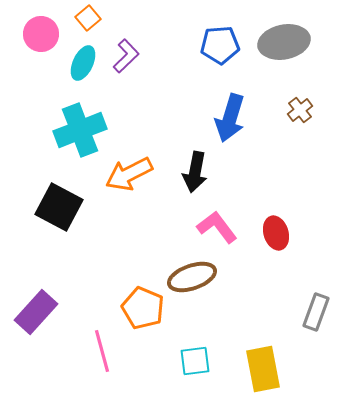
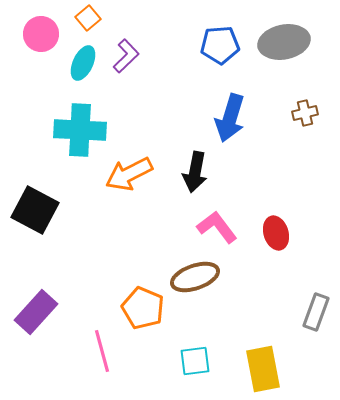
brown cross: moved 5 px right, 3 px down; rotated 25 degrees clockwise
cyan cross: rotated 24 degrees clockwise
black square: moved 24 px left, 3 px down
brown ellipse: moved 3 px right
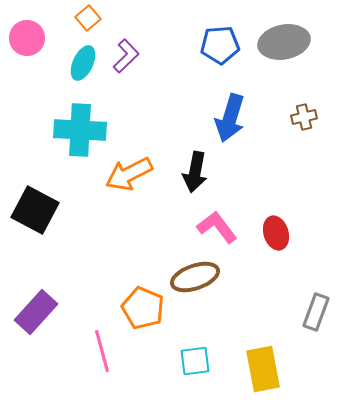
pink circle: moved 14 px left, 4 px down
brown cross: moved 1 px left, 4 px down
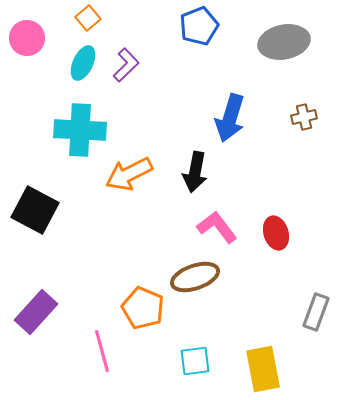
blue pentagon: moved 21 px left, 19 px up; rotated 18 degrees counterclockwise
purple L-shape: moved 9 px down
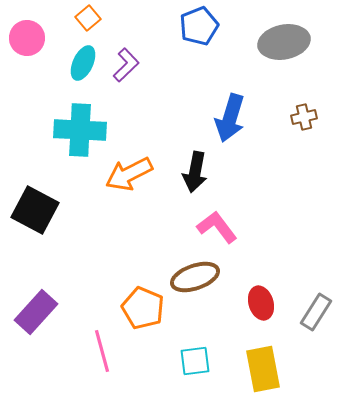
red ellipse: moved 15 px left, 70 px down
gray rectangle: rotated 12 degrees clockwise
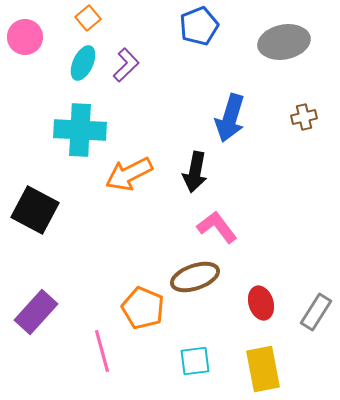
pink circle: moved 2 px left, 1 px up
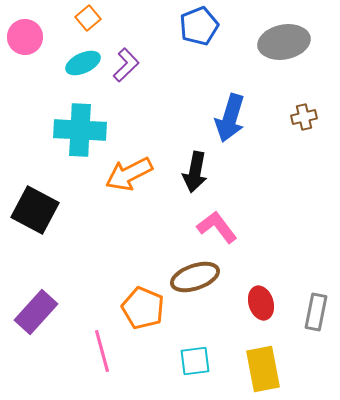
cyan ellipse: rotated 40 degrees clockwise
gray rectangle: rotated 21 degrees counterclockwise
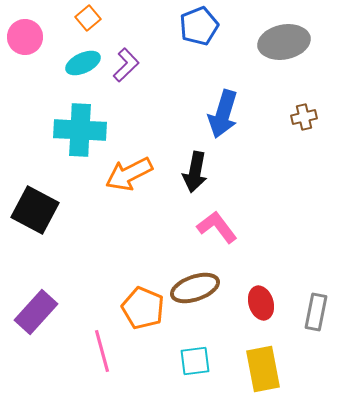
blue arrow: moved 7 px left, 4 px up
brown ellipse: moved 11 px down
